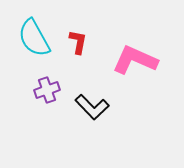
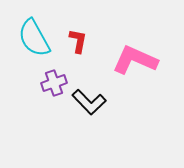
red L-shape: moved 1 px up
purple cross: moved 7 px right, 7 px up
black L-shape: moved 3 px left, 5 px up
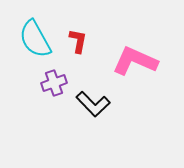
cyan semicircle: moved 1 px right, 1 px down
pink L-shape: moved 1 px down
black L-shape: moved 4 px right, 2 px down
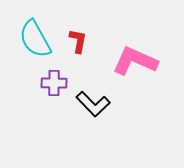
purple cross: rotated 20 degrees clockwise
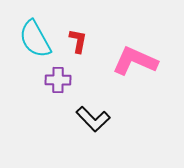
purple cross: moved 4 px right, 3 px up
black L-shape: moved 15 px down
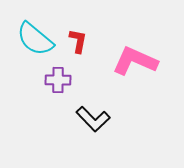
cyan semicircle: rotated 21 degrees counterclockwise
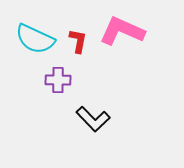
cyan semicircle: rotated 15 degrees counterclockwise
pink L-shape: moved 13 px left, 30 px up
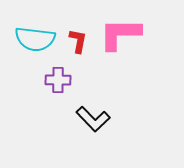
pink L-shape: moved 2 px left, 3 px down; rotated 24 degrees counterclockwise
cyan semicircle: rotated 18 degrees counterclockwise
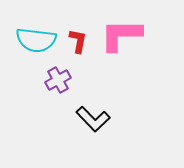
pink L-shape: moved 1 px right, 1 px down
cyan semicircle: moved 1 px right, 1 px down
purple cross: rotated 30 degrees counterclockwise
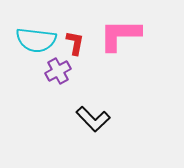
pink L-shape: moved 1 px left
red L-shape: moved 3 px left, 2 px down
purple cross: moved 9 px up
